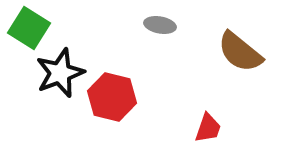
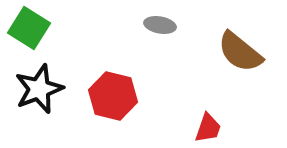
black star: moved 21 px left, 16 px down
red hexagon: moved 1 px right, 1 px up
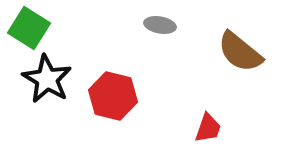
black star: moved 8 px right, 10 px up; rotated 21 degrees counterclockwise
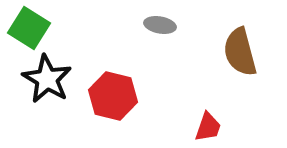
brown semicircle: rotated 36 degrees clockwise
red trapezoid: moved 1 px up
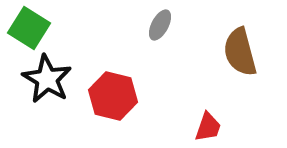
gray ellipse: rotated 72 degrees counterclockwise
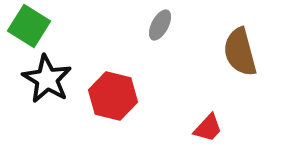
green square: moved 2 px up
red trapezoid: moved 1 px down; rotated 24 degrees clockwise
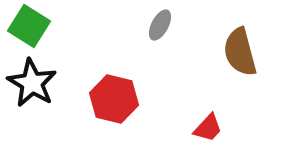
black star: moved 15 px left, 4 px down
red hexagon: moved 1 px right, 3 px down
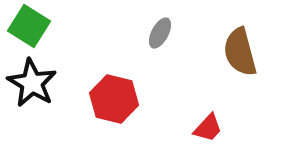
gray ellipse: moved 8 px down
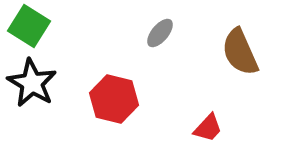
gray ellipse: rotated 12 degrees clockwise
brown semicircle: rotated 9 degrees counterclockwise
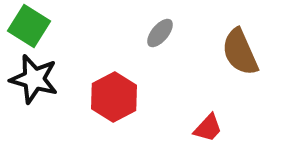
black star: moved 2 px right, 4 px up; rotated 15 degrees counterclockwise
red hexagon: moved 2 px up; rotated 18 degrees clockwise
